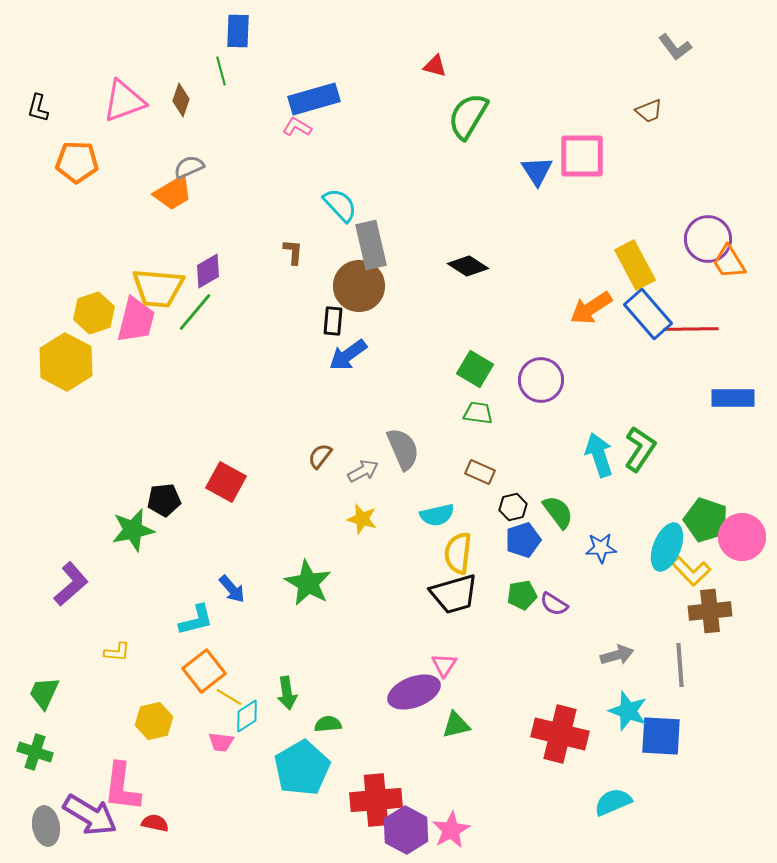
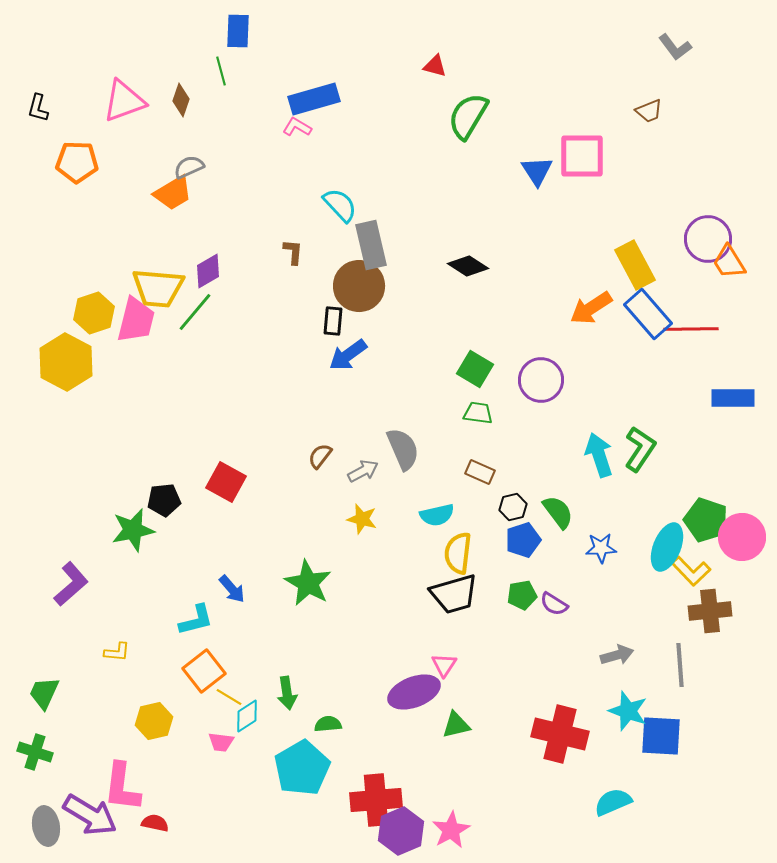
purple hexagon at (406, 830): moved 5 px left, 1 px down; rotated 9 degrees clockwise
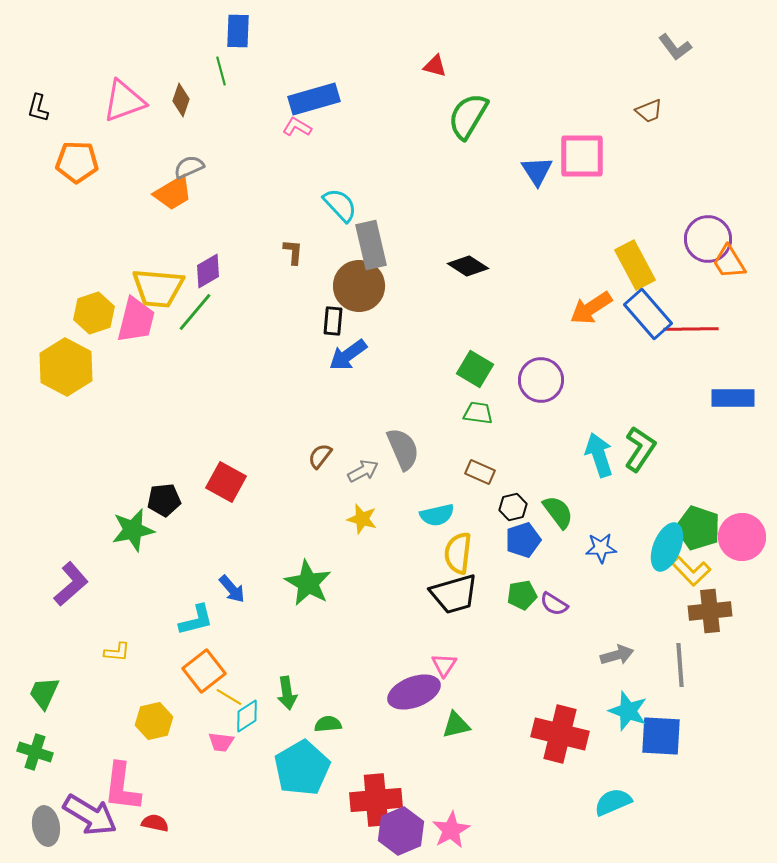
yellow hexagon at (66, 362): moved 5 px down
green pentagon at (706, 520): moved 8 px left, 8 px down
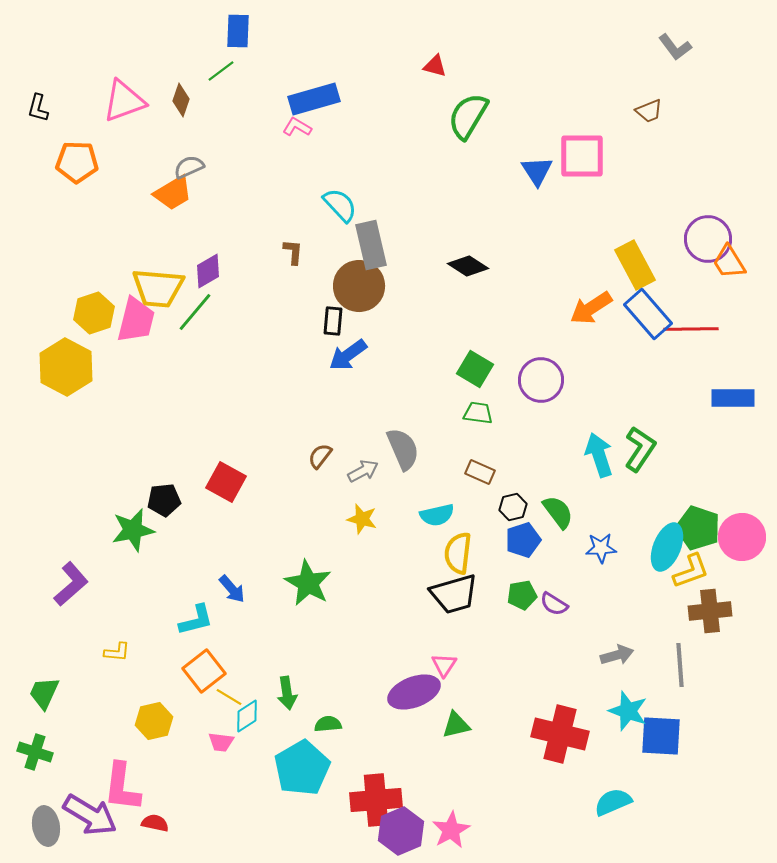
green line at (221, 71): rotated 68 degrees clockwise
yellow L-shape at (691, 571): rotated 66 degrees counterclockwise
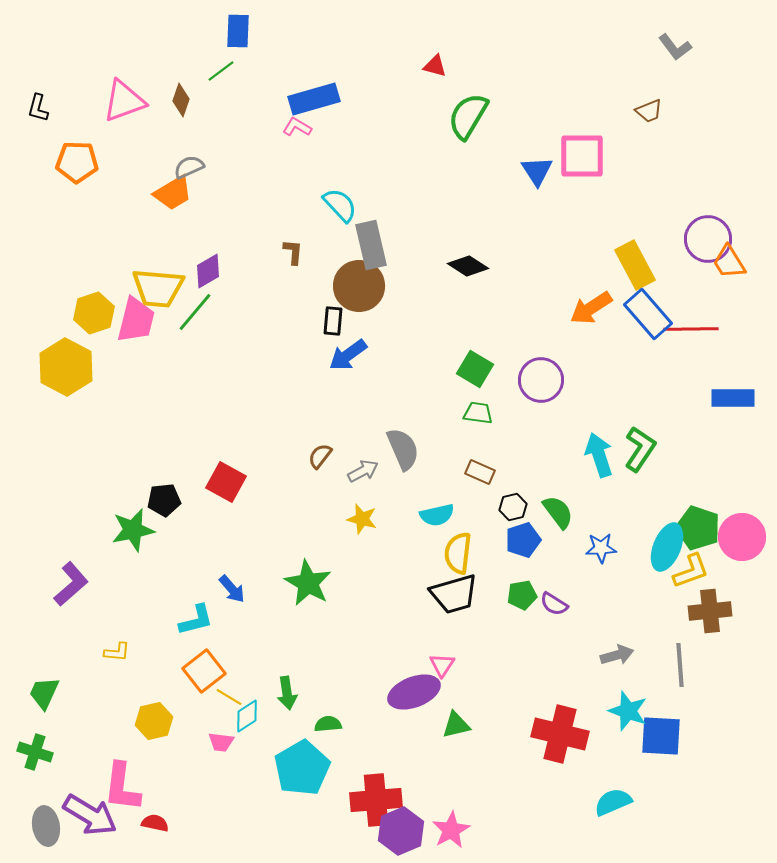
pink triangle at (444, 665): moved 2 px left
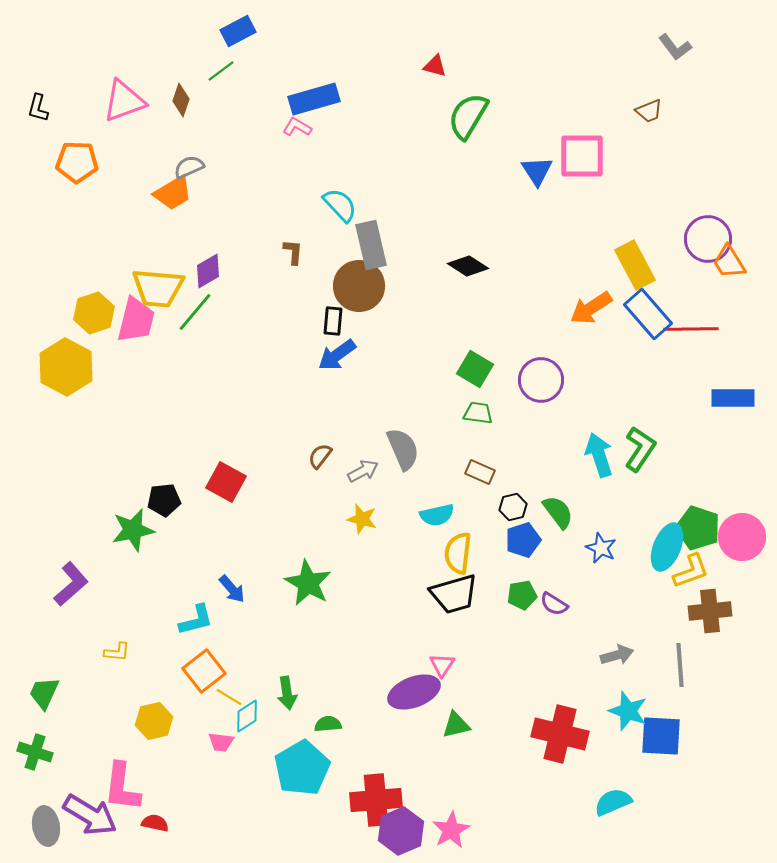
blue rectangle at (238, 31): rotated 60 degrees clockwise
blue arrow at (348, 355): moved 11 px left
blue star at (601, 548): rotated 28 degrees clockwise
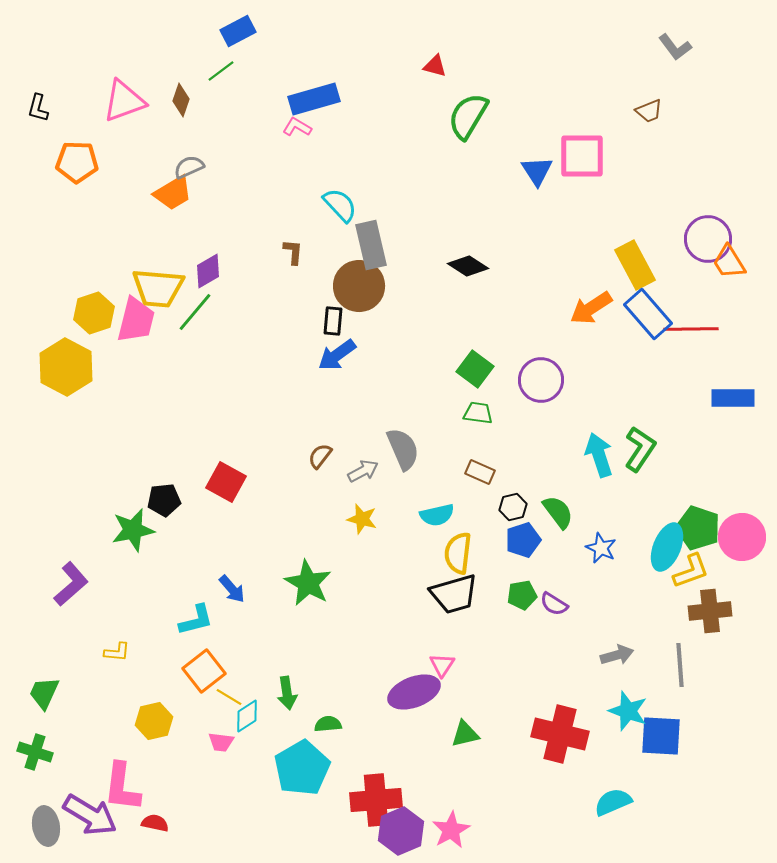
green square at (475, 369): rotated 6 degrees clockwise
green triangle at (456, 725): moved 9 px right, 9 px down
